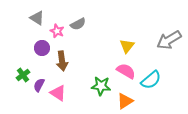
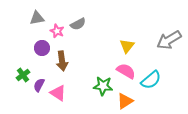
gray triangle: rotated 42 degrees counterclockwise
green star: moved 2 px right
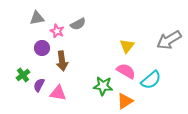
pink triangle: rotated 24 degrees counterclockwise
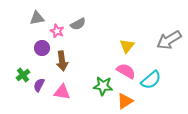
pink triangle: moved 4 px right, 1 px up
